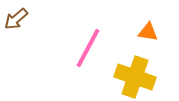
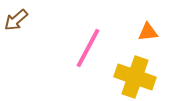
brown arrow: moved 1 px down
orange triangle: rotated 15 degrees counterclockwise
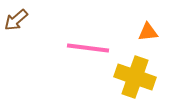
pink line: rotated 69 degrees clockwise
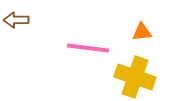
brown arrow: rotated 40 degrees clockwise
orange triangle: moved 6 px left
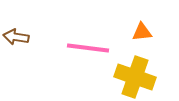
brown arrow: moved 17 px down; rotated 10 degrees clockwise
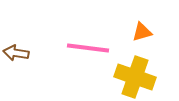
orange triangle: rotated 10 degrees counterclockwise
brown arrow: moved 16 px down
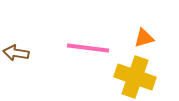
orange triangle: moved 2 px right, 6 px down
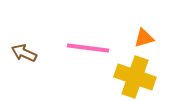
brown arrow: moved 8 px right; rotated 15 degrees clockwise
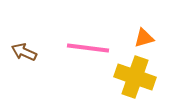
brown arrow: moved 1 px up
